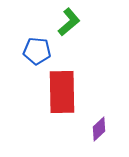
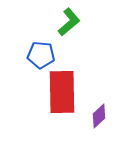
blue pentagon: moved 4 px right, 4 px down
purple diamond: moved 13 px up
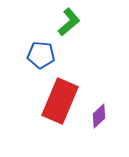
red rectangle: moved 2 px left, 9 px down; rotated 24 degrees clockwise
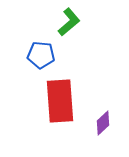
red rectangle: rotated 27 degrees counterclockwise
purple diamond: moved 4 px right, 7 px down
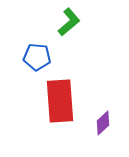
blue pentagon: moved 4 px left, 2 px down
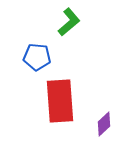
purple diamond: moved 1 px right, 1 px down
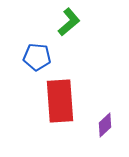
purple diamond: moved 1 px right, 1 px down
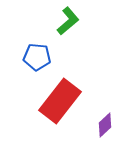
green L-shape: moved 1 px left, 1 px up
red rectangle: rotated 42 degrees clockwise
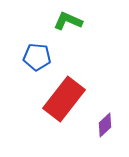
green L-shape: rotated 116 degrees counterclockwise
red rectangle: moved 4 px right, 2 px up
